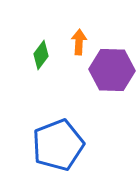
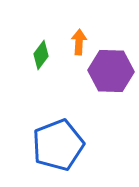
purple hexagon: moved 1 px left, 1 px down
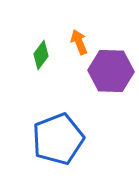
orange arrow: rotated 25 degrees counterclockwise
blue pentagon: moved 6 px up
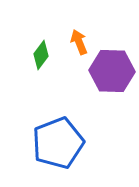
purple hexagon: moved 1 px right
blue pentagon: moved 4 px down
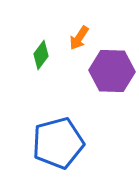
orange arrow: moved 4 px up; rotated 125 degrees counterclockwise
blue pentagon: rotated 6 degrees clockwise
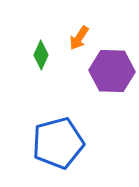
green diamond: rotated 12 degrees counterclockwise
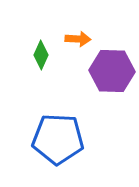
orange arrow: moved 1 px left, 1 px down; rotated 120 degrees counterclockwise
blue pentagon: moved 4 px up; rotated 18 degrees clockwise
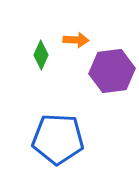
orange arrow: moved 2 px left, 1 px down
purple hexagon: rotated 9 degrees counterclockwise
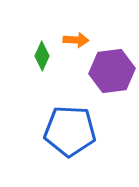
green diamond: moved 1 px right, 1 px down
blue pentagon: moved 12 px right, 8 px up
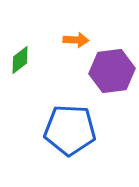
green diamond: moved 22 px left, 4 px down; rotated 28 degrees clockwise
blue pentagon: moved 1 px up
